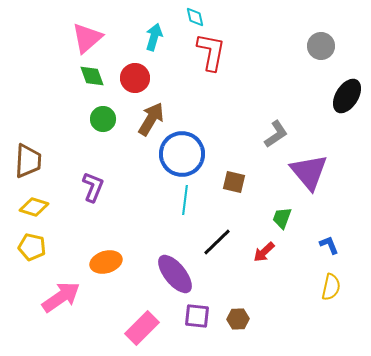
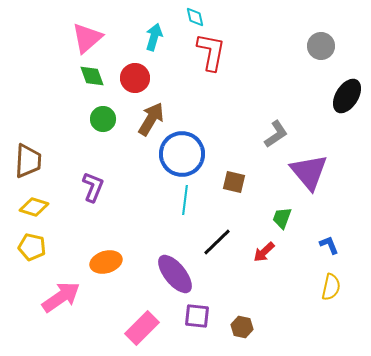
brown hexagon: moved 4 px right, 8 px down; rotated 15 degrees clockwise
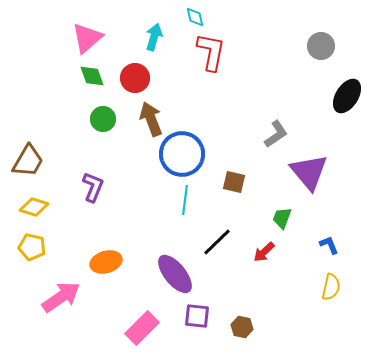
brown arrow: rotated 52 degrees counterclockwise
brown trapezoid: rotated 27 degrees clockwise
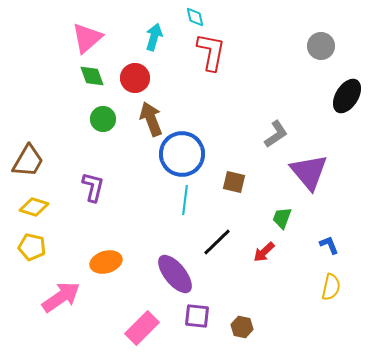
purple L-shape: rotated 8 degrees counterclockwise
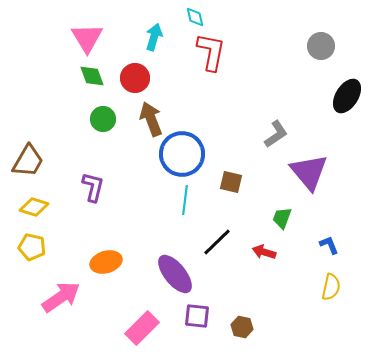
pink triangle: rotated 20 degrees counterclockwise
brown square: moved 3 px left
red arrow: rotated 60 degrees clockwise
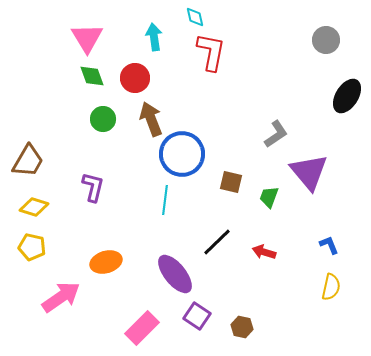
cyan arrow: rotated 24 degrees counterclockwise
gray circle: moved 5 px right, 6 px up
cyan line: moved 20 px left
green trapezoid: moved 13 px left, 21 px up
purple square: rotated 28 degrees clockwise
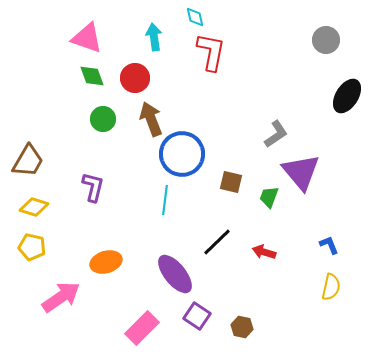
pink triangle: rotated 40 degrees counterclockwise
purple triangle: moved 8 px left
